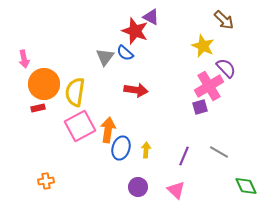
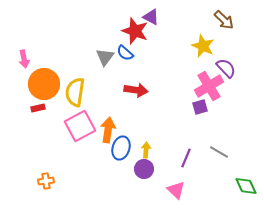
purple line: moved 2 px right, 2 px down
purple circle: moved 6 px right, 18 px up
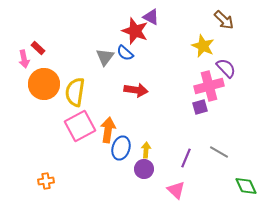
pink cross: rotated 16 degrees clockwise
red rectangle: moved 60 px up; rotated 56 degrees clockwise
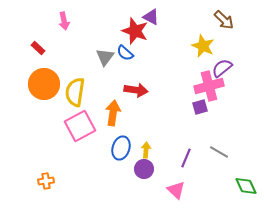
pink arrow: moved 40 px right, 38 px up
purple semicircle: moved 4 px left; rotated 85 degrees counterclockwise
orange arrow: moved 5 px right, 17 px up
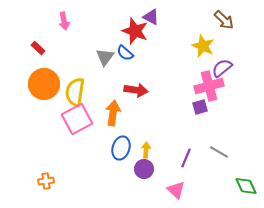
pink square: moved 3 px left, 7 px up
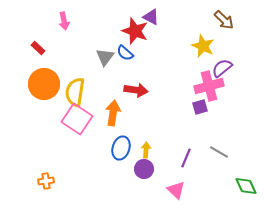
pink square: rotated 28 degrees counterclockwise
